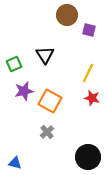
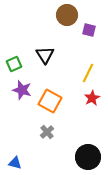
purple star: moved 2 px left, 1 px up; rotated 30 degrees clockwise
red star: rotated 28 degrees clockwise
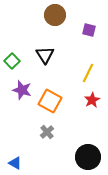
brown circle: moved 12 px left
green square: moved 2 px left, 3 px up; rotated 21 degrees counterclockwise
red star: moved 2 px down
blue triangle: rotated 16 degrees clockwise
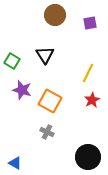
purple square: moved 1 px right, 7 px up; rotated 24 degrees counterclockwise
green square: rotated 14 degrees counterclockwise
gray cross: rotated 24 degrees counterclockwise
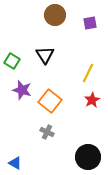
orange square: rotated 10 degrees clockwise
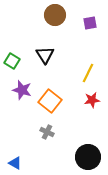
red star: rotated 21 degrees clockwise
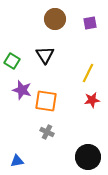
brown circle: moved 4 px down
orange square: moved 4 px left; rotated 30 degrees counterclockwise
blue triangle: moved 2 px right, 2 px up; rotated 40 degrees counterclockwise
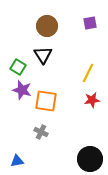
brown circle: moved 8 px left, 7 px down
black triangle: moved 2 px left
green square: moved 6 px right, 6 px down
gray cross: moved 6 px left
black circle: moved 2 px right, 2 px down
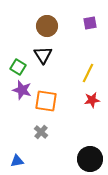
gray cross: rotated 16 degrees clockwise
